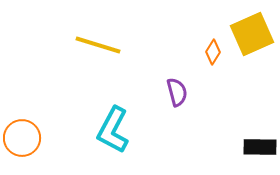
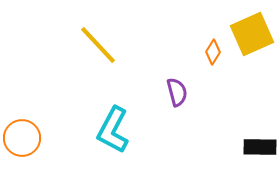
yellow line: rotated 30 degrees clockwise
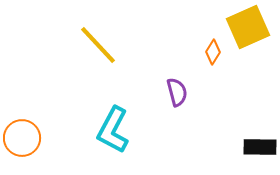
yellow square: moved 4 px left, 7 px up
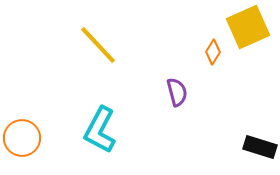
cyan L-shape: moved 13 px left
black rectangle: rotated 16 degrees clockwise
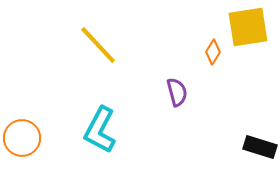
yellow square: rotated 15 degrees clockwise
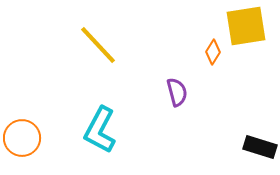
yellow square: moved 2 px left, 1 px up
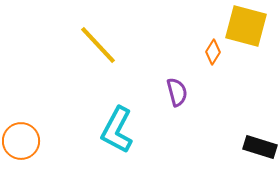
yellow square: rotated 24 degrees clockwise
cyan L-shape: moved 17 px right
orange circle: moved 1 px left, 3 px down
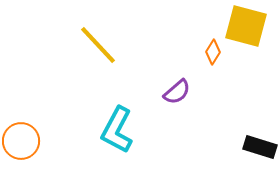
purple semicircle: rotated 64 degrees clockwise
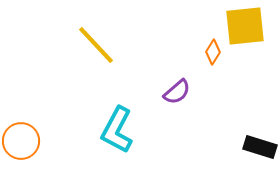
yellow square: moved 1 px left; rotated 21 degrees counterclockwise
yellow line: moved 2 px left
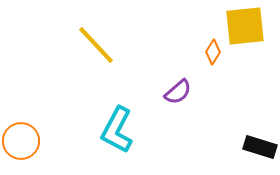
purple semicircle: moved 1 px right
